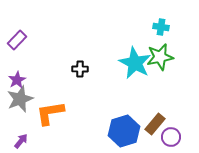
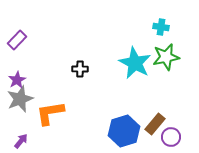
green star: moved 6 px right
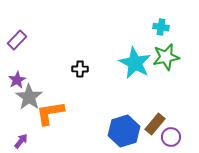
gray star: moved 9 px right, 2 px up; rotated 16 degrees counterclockwise
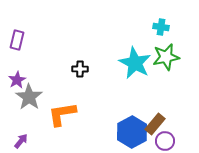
purple rectangle: rotated 30 degrees counterclockwise
orange L-shape: moved 12 px right, 1 px down
blue hexagon: moved 8 px right, 1 px down; rotated 12 degrees counterclockwise
purple circle: moved 6 px left, 4 px down
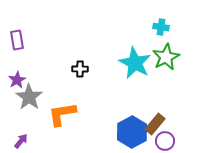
purple rectangle: rotated 24 degrees counterclockwise
green star: rotated 16 degrees counterclockwise
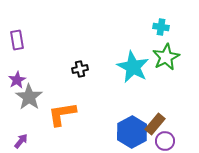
cyan star: moved 2 px left, 4 px down
black cross: rotated 14 degrees counterclockwise
